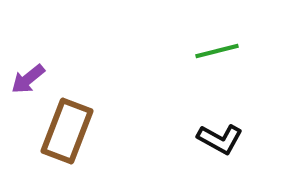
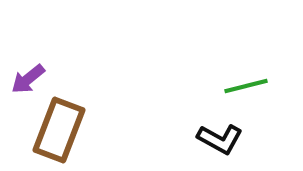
green line: moved 29 px right, 35 px down
brown rectangle: moved 8 px left, 1 px up
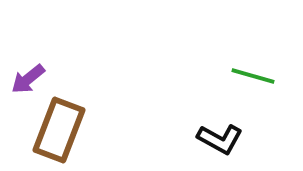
green line: moved 7 px right, 10 px up; rotated 30 degrees clockwise
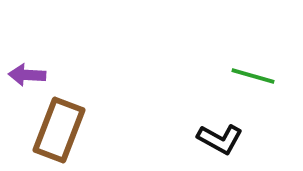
purple arrow: moved 1 px left, 4 px up; rotated 42 degrees clockwise
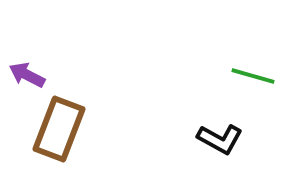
purple arrow: rotated 24 degrees clockwise
brown rectangle: moved 1 px up
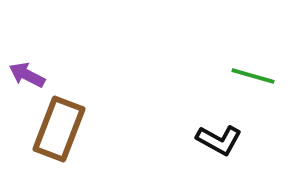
black L-shape: moved 1 px left, 1 px down
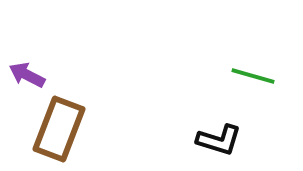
black L-shape: rotated 12 degrees counterclockwise
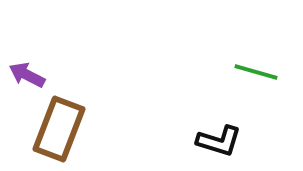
green line: moved 3 px right, 4 px up
black L-shape: moved 1 px down
